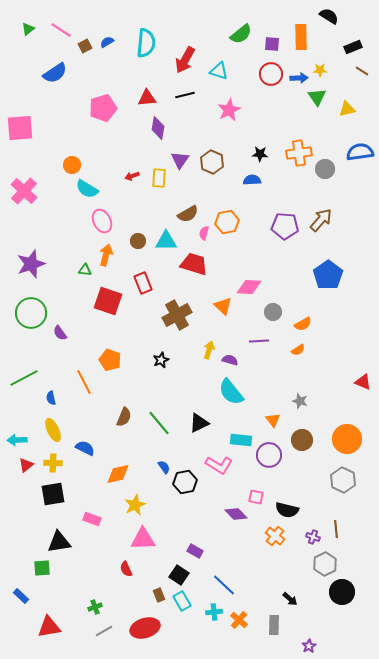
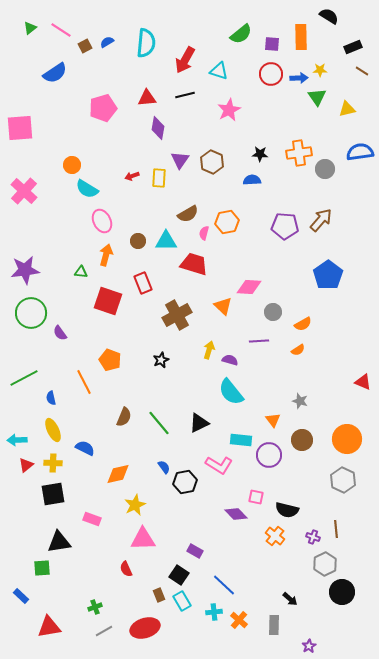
green triangle at (28, 29): moved 2 px right, 1 px up
purple star at (31, 264): moved 6 px left, 6 px down; rotated 12 degrees clockwise
green triangle at (85, 270): moved 4 px left, 2 px down
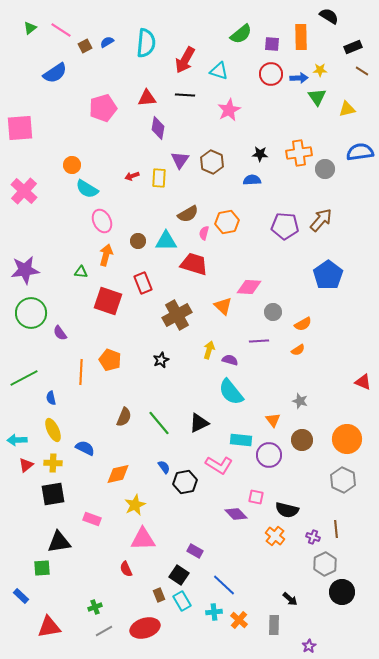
black line at (185, 95): rotated 18 degrees clockwise
orange line at (84, 382): moved 3 px left, 10 px up; rotated 30 degrees clockwise
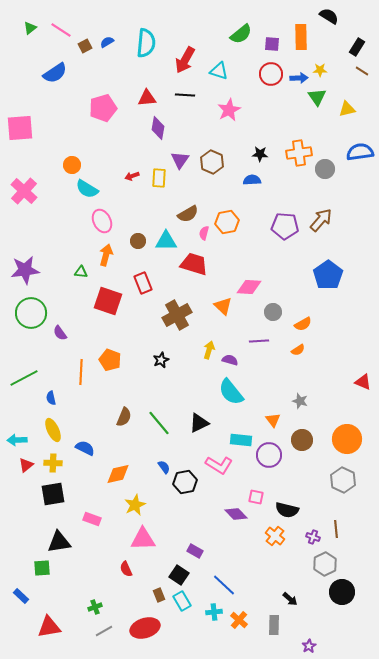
black rectangle at (353, 47): moved 4 px right; rotated 36 degrees counterclockwise
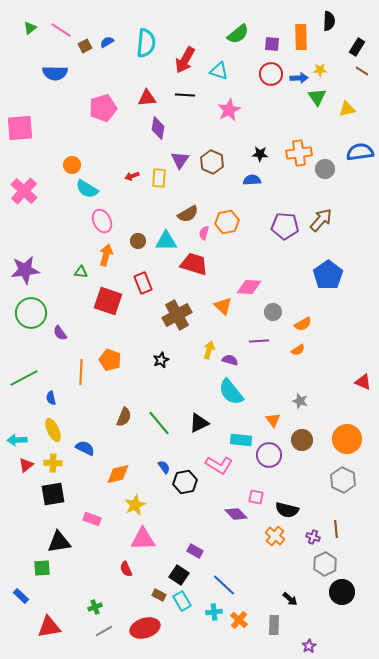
black semicircle at (329, 16): moved 5 px down; rotated 60 degrees clockwise
green semicircle at (241, 34): moved 3 px left
blue semicircle at (55, 73): rotated 35 degrees clockwise
brown rectangle at (159, 595): rotated 40 degrees counterclockwise
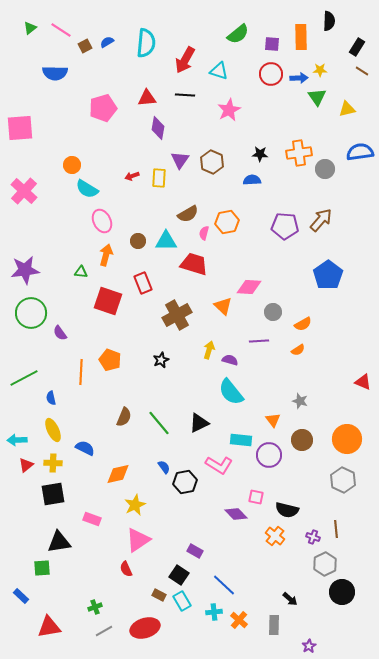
pink triangle at (143, 539): moved 5 px left, 1 px down; rotated 32 degrees counterclockwise
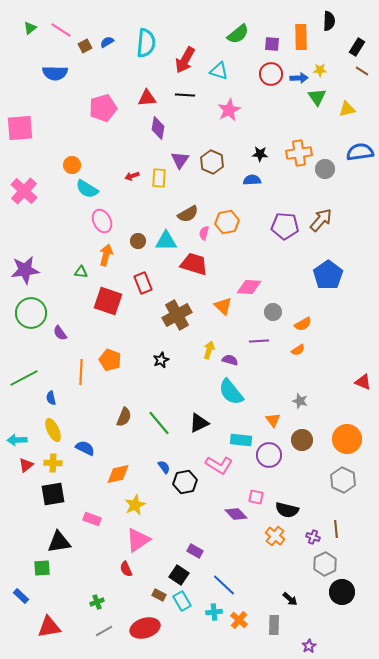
green cross at (95, 607): moved 2 px right, 5 px up
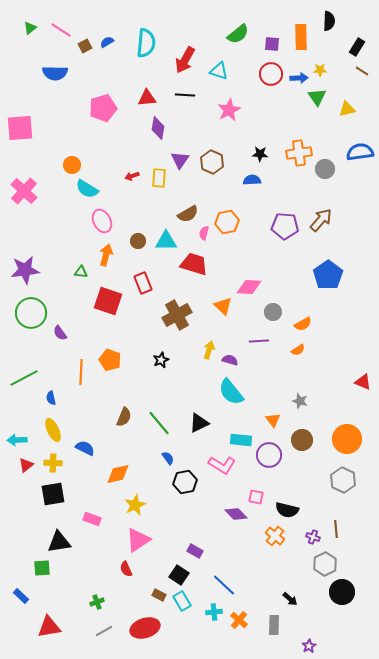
pink L-shape at (219, 465): moved 3 px right
blue semicircle at (164, 467): moved 4 px right, 9 px up
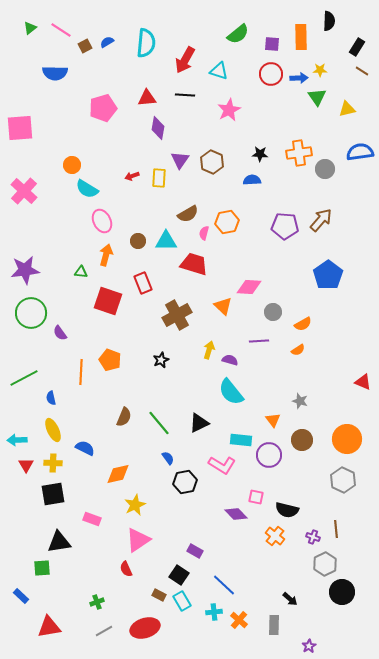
red triangle at (26, 465): rotated 21 degrees counterclockwise
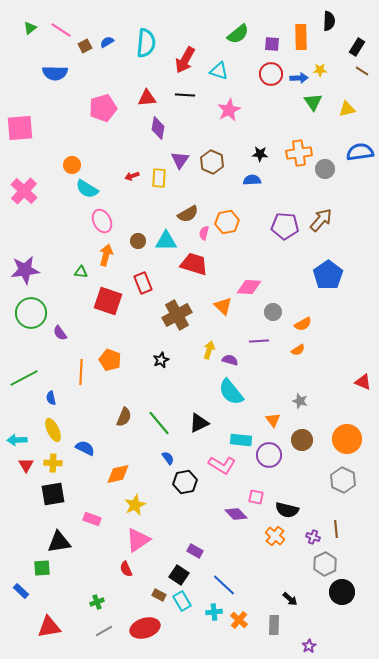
green triangle at (317, 97): moved 4 px left, 5 px down
blue rectangle at (21, 596): moved 5 px up
